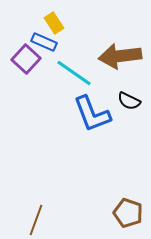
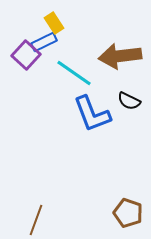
blue rectangle: rotated 50 degrees counterclockwise
purple square: moved 4 px up
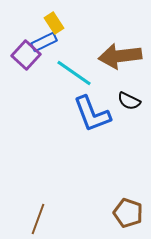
brown line: moved 2 px right, 1 px up
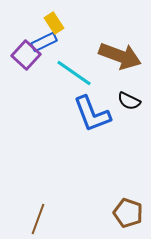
brown arrow: rotated 153 degrees counterclockwise
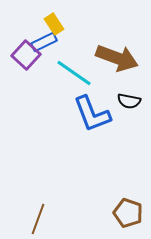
yellow rectangle: moved 1 px down
brown arrow: moved 3 px left, 2 px down
black semicircle: rotated 15 degrees counterclockwise
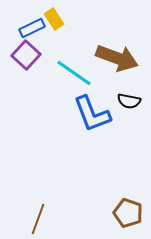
yellow rectangle: moved 5 px up
blue rectangle: moved 12 px left, 14 px up
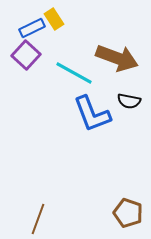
cyan line: rotated 6 degrees counterclockwise
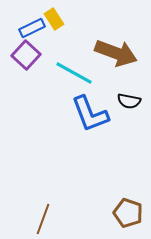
brown arrow: moved 1 px left, 5 px up
blue L-shape: moved 2 px left
brown line: moved 5 px right
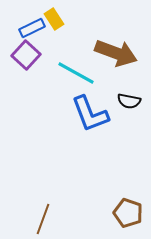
cyan line: moved 2 px right
